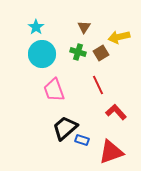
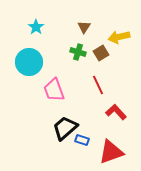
cyan circle: moved 13 px left, 8 px down
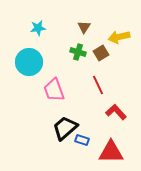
cyan star: moved 2 px right, 1 px down; rotated 28 degrees clockwise
red triangle: rotated 20 degrees clockwise
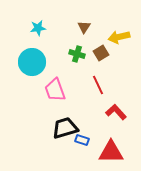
green cross: moved 1 px left, 2 px down
cyan circle: moved 3 px right
pink trapezoid: moved 1 px right
black trapezoid: rotated 24 degrees clockwise
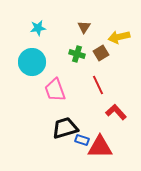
red triangle: moved 11 px left, 5 px up
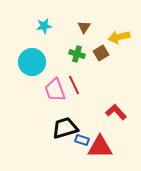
cyan star: moved 6 px right, 2 px up
red line: moved 24 px left
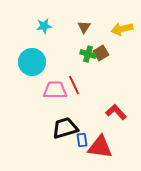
yellow arrow: moved 3 px right, 8 px up
green cross: moved 11 px right
pink trapezoid: rotated 110 degrees clockwise
blue rectangle: rotated 64 degrees clockwise
red triangle: rotated 8 degrees clockwise
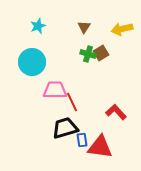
cyan star: moved 6 px left; rotated 14 degrees counterclockwise
red line: moved 2 px left, 17 px down
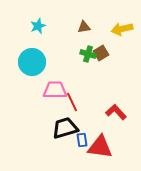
brown triangle: rotated 48 degrees clockwise
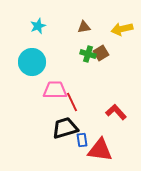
red triangle: moved 3 px down
